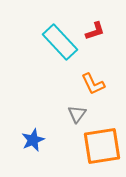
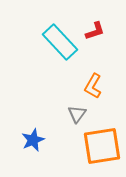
orange L-shape: moved 2 px down; rotated 55 degrees clockwise
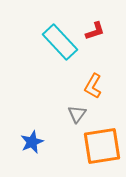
blue star: moved 1 px left, 2 px down
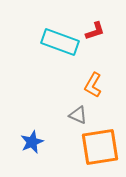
cyan rectangle: rotated 27 degrees counterclockwise
orange L-shape: moved 1 px up
gray triangle: moved 1 px right, 1 px down; rotated 42 degrees counterclockwise
orange square: moved 2 px left, 1 px down
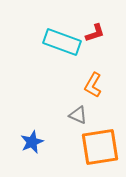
red L-shape: moved 2 px down
cyan rectangle: moved 2 px right
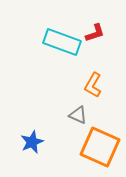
orange square: rotated 33 degrees clockwise
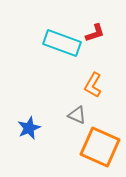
cyan rectangle: moved 1 px down
gray triangle: moved 1 px left
blue star: moved 3 px left, 14 px up
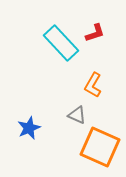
cyan rectangle: moved 1 px left; rotated 27 degrees clockwise
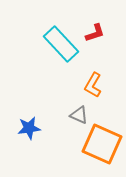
cyan rectangle: moved 1 px down
gray triangle: moved 2 px right
blue star: rotated 15 degrees clockwise
orange square: moved 2 px right, 3 px up
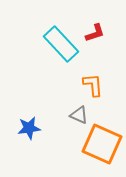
orange L-shape: rotated 145 degrees clockwise
